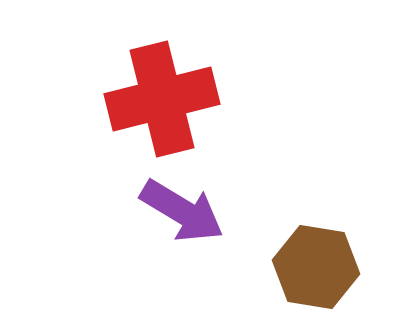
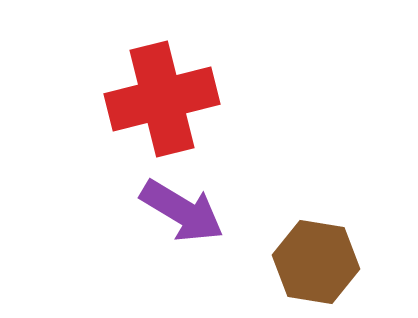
brown hexagon: moved 5 px up
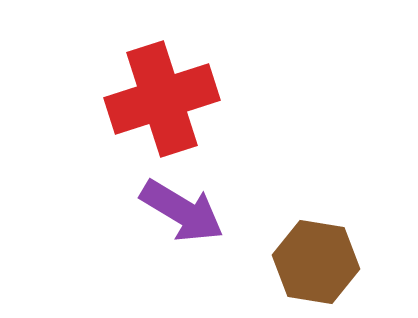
red cross: rotated 4 degrees counterclockwise
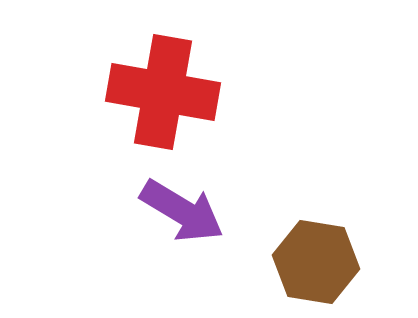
red cross: moved 1 px right, 7 px up; rotated 28 degrees clockwise
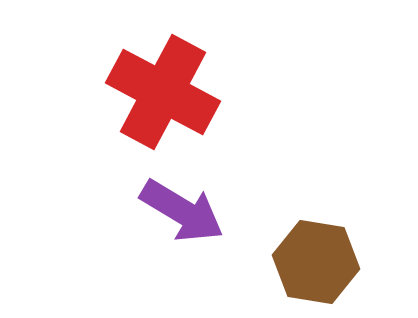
red cross: rotated 18 degrees clockwise
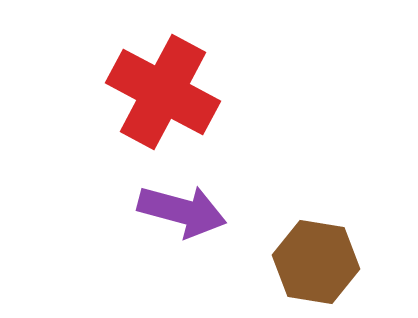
purple arrow: rotated 16 degrees counterclockwise
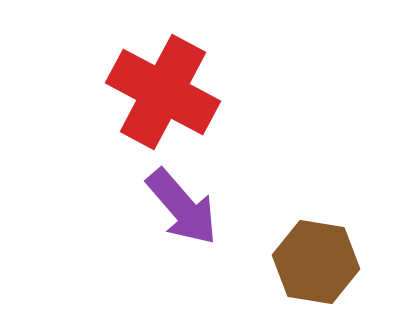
purple arrow: moved 4 px up; rotated 34 degrees clockwise
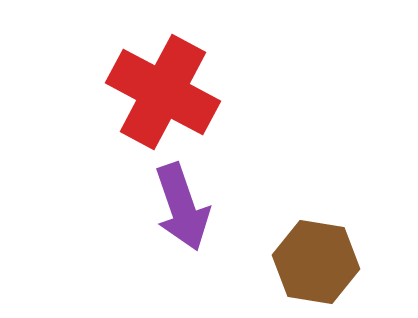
purple arrow: rotated 22 degrees clockwise
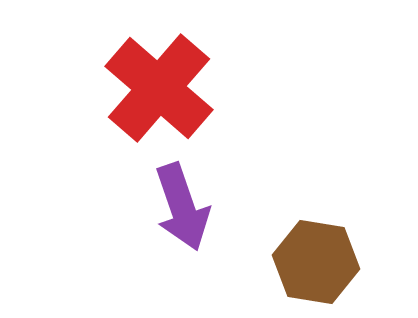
red cross: moved 4 px left, 4 px up; rotated 13 degrees clockwise
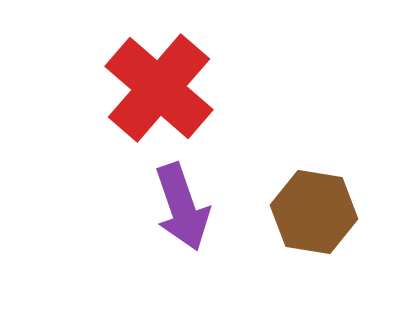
brown hexagon: moved 2 px left, 50 px up
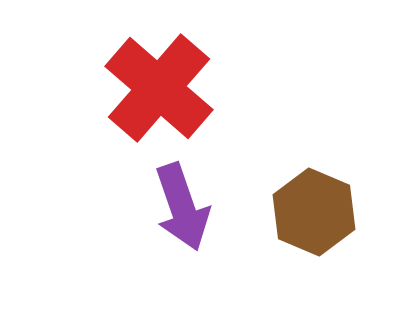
brown hexagon: rotated 14 degrees clockwise
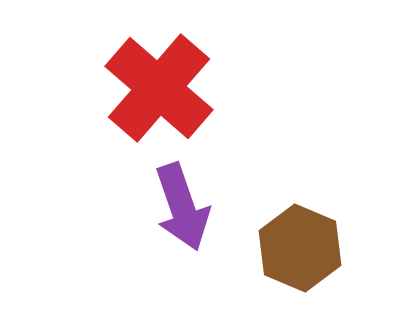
brown hexagon: moved 14 px left, 36 px down
